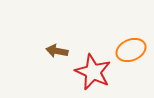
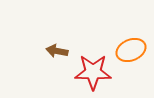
red star: rotated 24 degrees counterclockwise
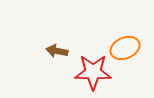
orange ellipse: moved 6 px left, 2 px up
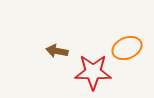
orange ellipse: moved 2 px right
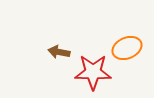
brown arrow: moved 2 px right, 1 px down
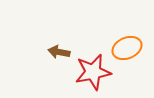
red star: rotated 12 degrees counterclockwise
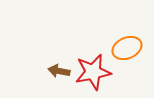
brown arrow: moved 19 px down
